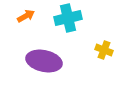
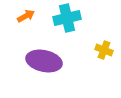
cyan cross: moved 1 px left
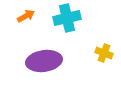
yellow cross: moved 3 px down
purple ellipse: rotated 20 degrees counterclockwise
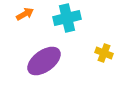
orange arrow: moved 1 px left, 2 px up
purple ellipse: rotated 28 degrees counterclockwise
